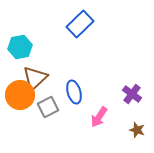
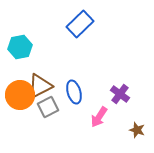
brown triangle: moved 5 px right, 8 px down; rotated 16 degrees clockwise
purple cross: moved 12 px left
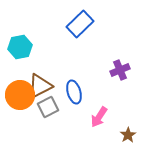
purple cross: moved 24 px up; rotated 30 degrees clockwise
brown star: moved 9 px left, 5 px down; rotated 21 degrees clockwise
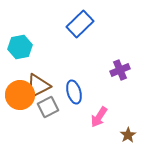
brown triangle: moved 2 px left
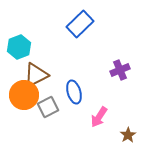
cyan hexagon: moved 1 px left; rotated 10 degrees counterclockwise
brown triangle: moved 2 px left, 11 px up
orange circle: moved 4 px right
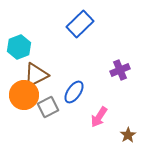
blue ellipse: rotated 50 degrees clockwise
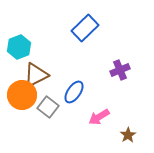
blue rectangle: moved 5 px right, 4 px down
orange circle: moved 2 px left
gray square: rotated 25 degrees counterclockwise
pink arrow: rotated 25 degrees clockwise
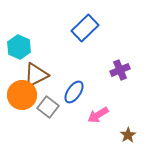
cyan hexagon: rotated 15 degrees counterclockwise
pink arrow: moved 1 px left, 2 px up
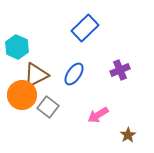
cyan hexagon: moved 2 px left
blue ellipse: moved 18 px up
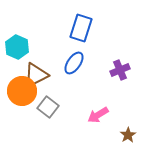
blue rectangle: moved 4 px left; rotated 28 degrees counterclockwise
blue ellipse: moved 11 px up
orange circle: moved 4 px up
